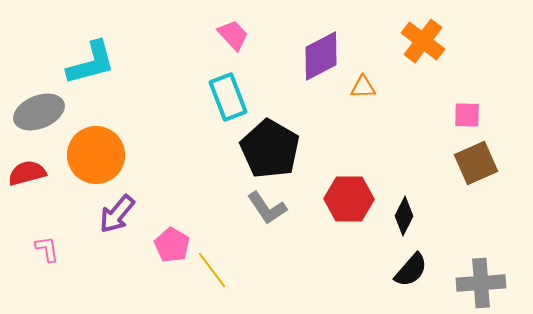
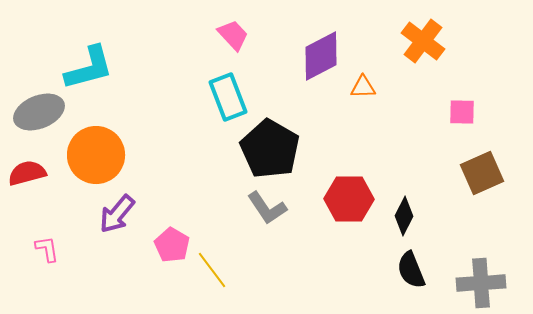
cyan L-shape: moved 2 px left, 5 px down
pink square: moved 5 px left, 3 px up
brown square: moved 6 px right, 10 px down
black semicircle: rotated 117 degrees clockwise
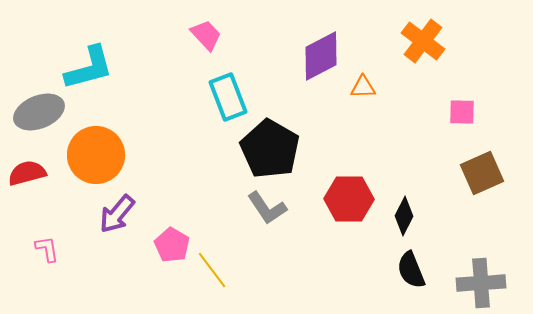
pink trapezoid: moved 27 px left
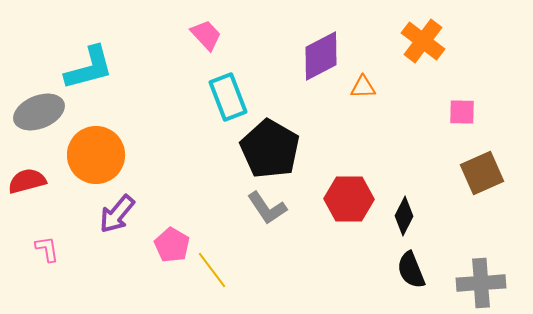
red semicircle: moved 8 px down
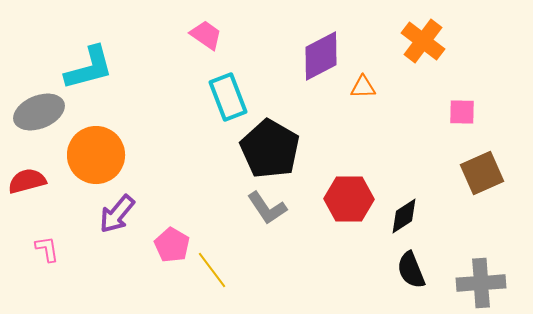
pink trapezoid: rotated 12 degrees counterclockwise
black diamond: rotated 30 degrees clockwise
